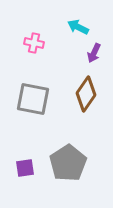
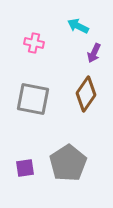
cyan arrow: moved 1 px up
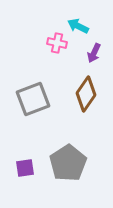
pink cross: moved 23 px right
gray square: rotated 32 degrees counterclockwise
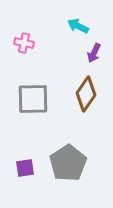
pink cross: moved 33 px left
gray square: rotated 20 degrees clockwise
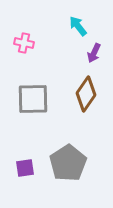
cyan arrow: rotated 25 degrees clockwise
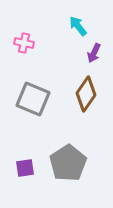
gray square: rotated 24 degrees clockwise
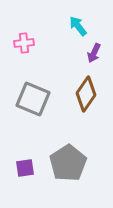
pink cross: rotated 18 degrees counterclockwise
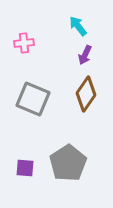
purple arrow: moved 9 px left, 2 px down
purple square: rotated 12 degrees clockwise
